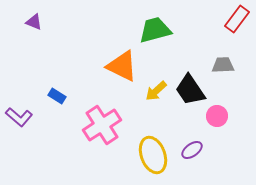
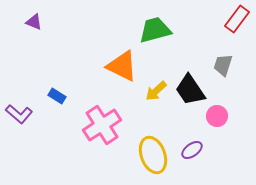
gray trapezoid: rotated 70 degrees counterclockwise
purple L-shape: moved 3 px up
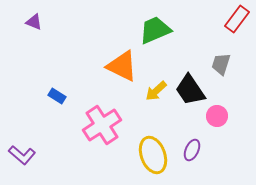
green trapezoid: rotated 8 degrees counterclockwise
gray trapezoid: moved 2 px left, 1 px up
purple L-shape: moved 3 px right, 41 px down
purple ellipse: rotated 30 degrees counterclockwise
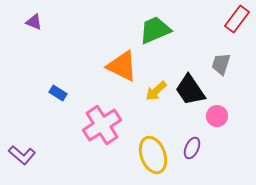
blue rectangle: moved 1 px right, 3 px up
purple ellipse: moved 2 px up
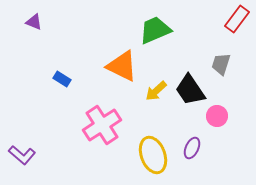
blue rectangle: moved 4 px right, 14 px up
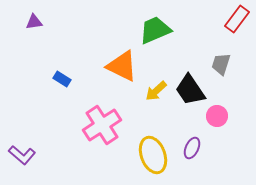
purple triangle: rotated 30 degrees counterclockwise
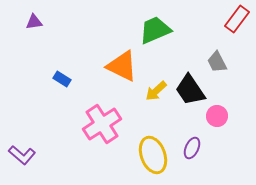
gray trapezoid: moved 4 px left, 2 px up; rotated 45 degrees counterclockwise
pink cross: moved 1 px up
